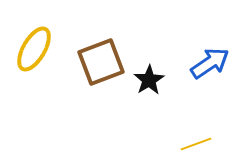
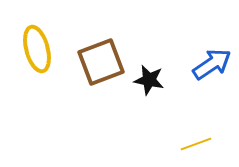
yellow ellipse: moved 3 px right; rotated 45 degrees counterclockwise
blue arrow: moved 2 px right, 1 px down
black star: rotated 28 degrees counterclockwise
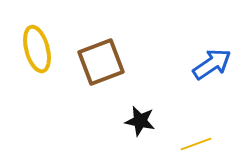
black star: moved 9 px left, 41 px down
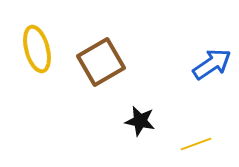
brown square: rotated 9 degrees counterclockwise
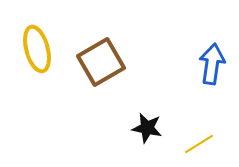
blue arrow: rotated 48 degrees counterclockwise
black star: moved 7 px right, 7 px down
yellow line: moved 3 px right; rotated 12 degrees counterclockwise
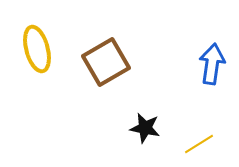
brown square: moved 5 px right
black star: moved 2 px left
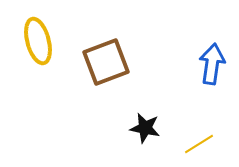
yellow ellipse: moved 1 px right, 8 px up
brown square: rotated 9 degrees clockwise
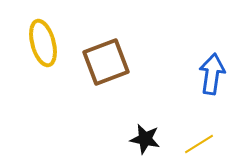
yellow ellipse: moved 5 px right, 2 px down
blue arrow: moved 10 px down
black star: moved 11 px down
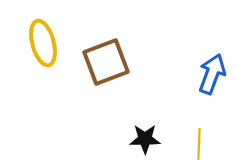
blue arrow: rotated 12 degrees clockwise
black star: rotated 12 degrees counterclockwise
yellow line: rotated 56 degrees counterclockwise
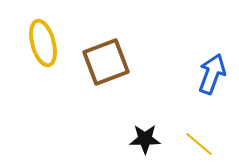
yellow line: rotated 52 degrees counterclockwise
